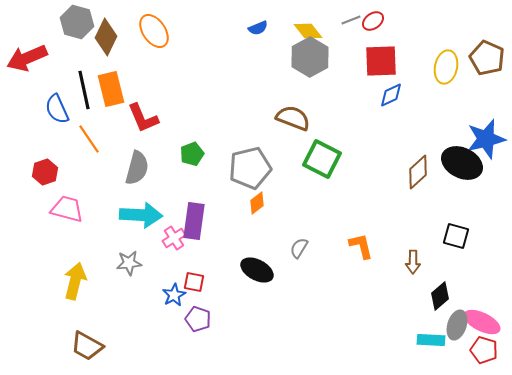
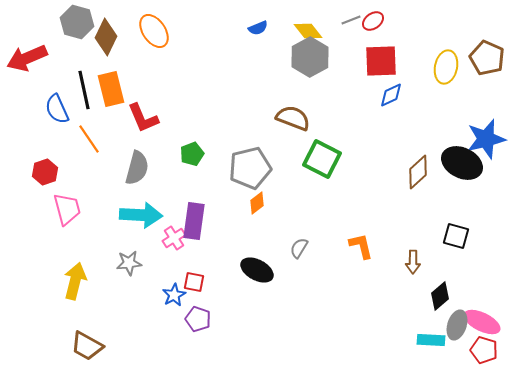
pink trapezoid at (67, 209): rotated 60 degrees clockwise
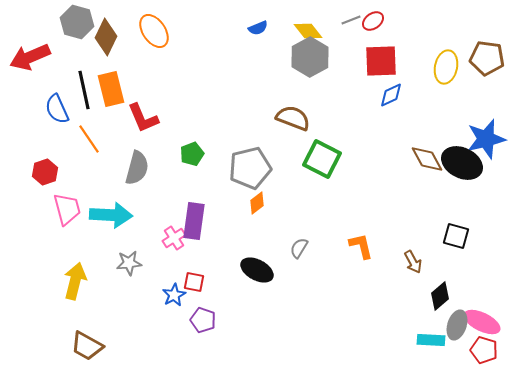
red arrow at (27, 58): moved 3 px right, 1 px up
brown pentagon at (487, 58): rotated 16 degrees counterclockwise
brown diamond at (418, 172): moved 9 px right, 13 px up; rotated 76 degrees counterclockwise
cyan arrow at (141, 215): moved 30 px left
brown arrow at (413, 262): rotated 30 degrees counterclockwise
purple pentagon at (198, 319): moved 5 px right, 1 px down
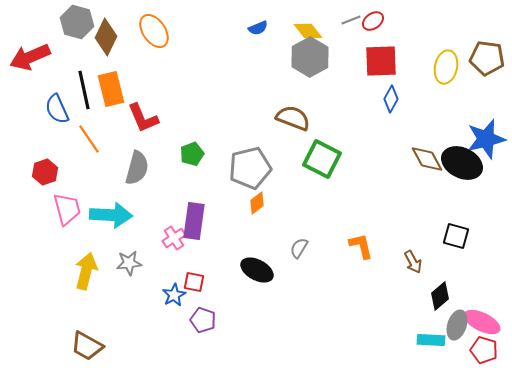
blue diamond at (391, 95): moved 4 px down; rotated 36 degrees counterclockwise
yellow arrow at (75, 281): moved 11 px right, 10 px up
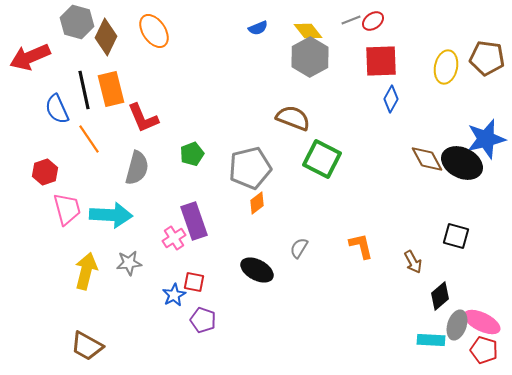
purple rectangle at (194, 221): rotated 27 degrees counterclockwise
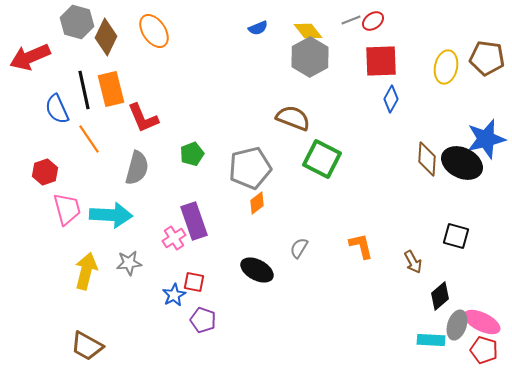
brown diamond at (427, 159): rotated 32 degrees clockwise
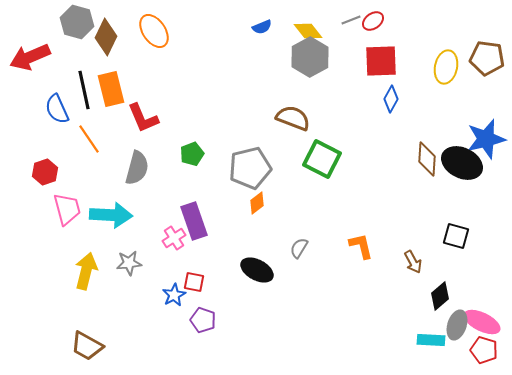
blue semicircle at (258, 28): moved 4 px right, 1 px up
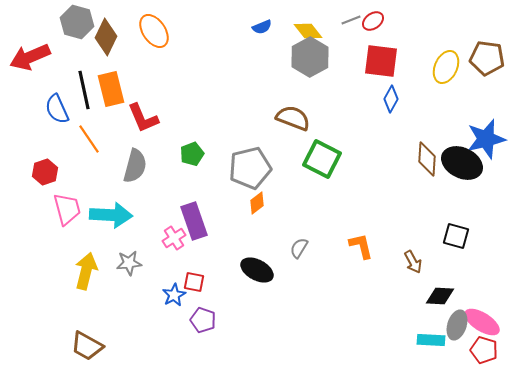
red square at (381, 61): rotated 9 degrees clockwise
yellow ellipse at (446, 67): rotated 12 degrees clockwise
gray semicircle at (137, 168): moved 2 px left, 2 px up
black diamond at (440, 296): rotated 44 degrees clockwise
pink ellipse at (482, 322): rotated 6 degrees clockwise
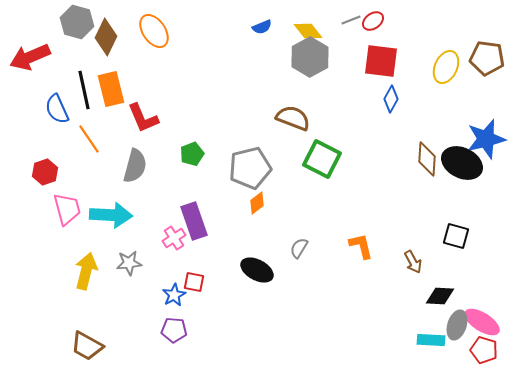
purple pentagon at (203, 320): moved 29 px left, 10 px down; rotated 15 degrees counterclockwise
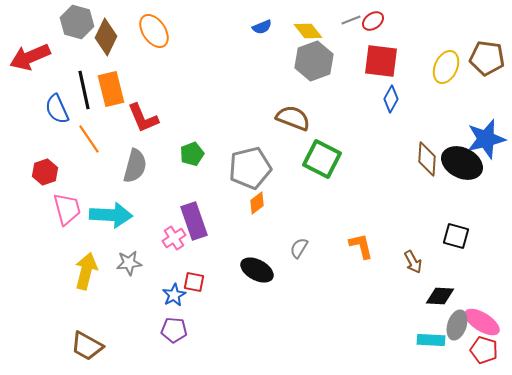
gray hexagon at (310, 57): moved 4 px right, 4 px down; rotated 9 degrees clockwise
